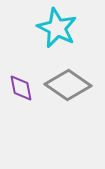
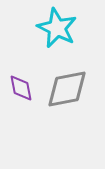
gray diamond: moved 1 px left, 4 px down; rotated 45 degrees counterclockwise
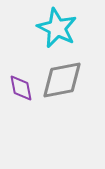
gray diamond: moved 5 px left, 9 px up
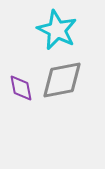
cyan star: moved 2 px down
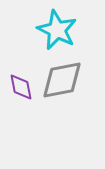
purple diamond: moved 1 px up
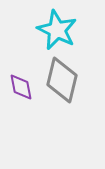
gray diamond: rotated 66 degrees counterclockwise
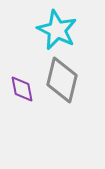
purple diamond: moved 1 px right, 2 px down
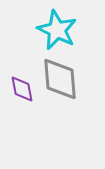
gray diamond: moved 2 px left, 1 px up; rotated 18 degrees counterclockwise
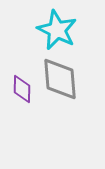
purple diamond: rotated 12 degrees clockwise
